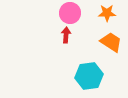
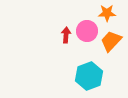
pink circle: moved 17 px right, 18 px down
orange trapezoid: moved 1 px up; rotated 80 degrees counterclockwise
cyan hexagon: rotated 12 degrees counterclockwise
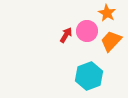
orange star: rotated 30 degrees clockwise
red arrow: rotated 28 degrees clockwise
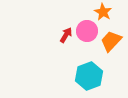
orange star: moved 4 px left, 1 px up
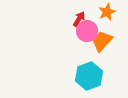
orange star: moved 4 px right; rotated 18 degrees clockwise
red arrow: moved 13 px right, 16 px up
orange trapezoid: moved 9 px left
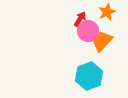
red arrow: moved 1 px right
pink circle: moved 1 px right
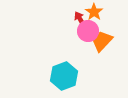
orange star: moved 13 px left; rotated 12 degrees counterclockwise
red arrow: rotated 63 degrees counterclockwise
cyan hexagon: moved 25 px left
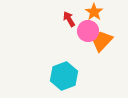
red arrow: moved 11 px left
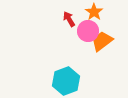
orange trapezoid: rotated 10 degrees clockwise
cyan hexagon: moved 2 px right, 5 px down
